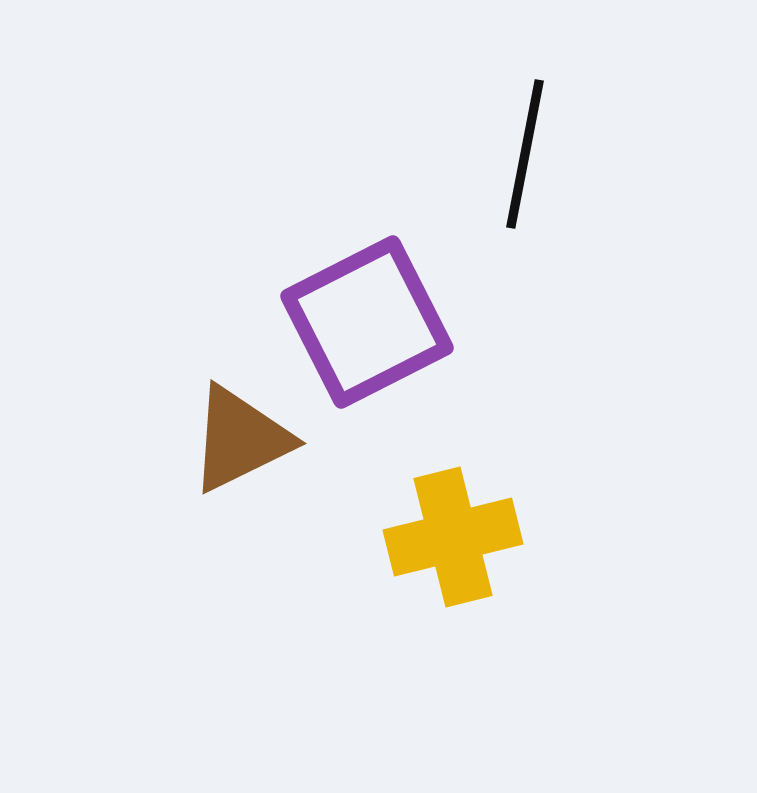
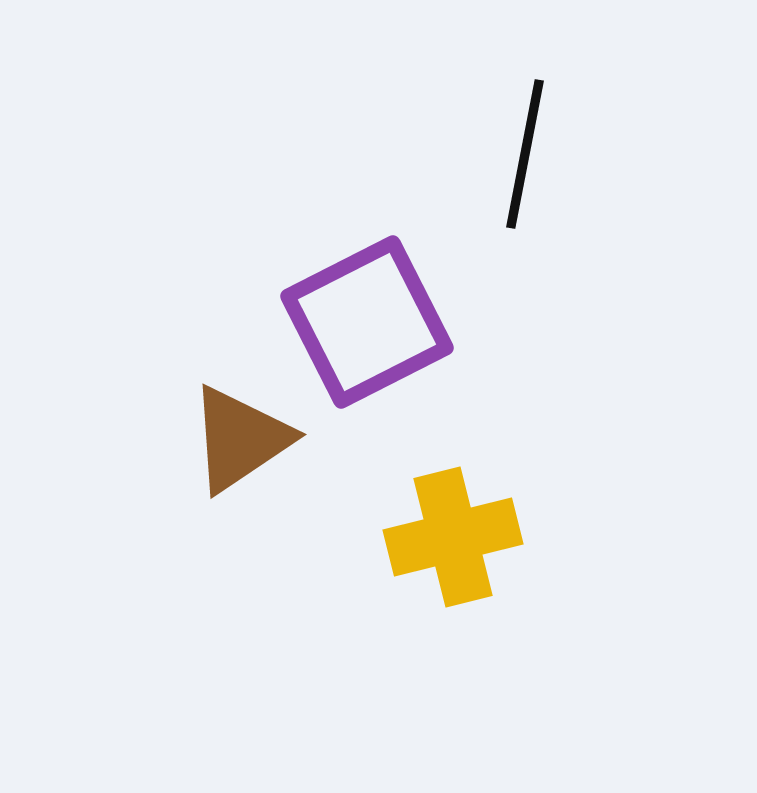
brown triangle: rotated 8 degrees counterclockwise
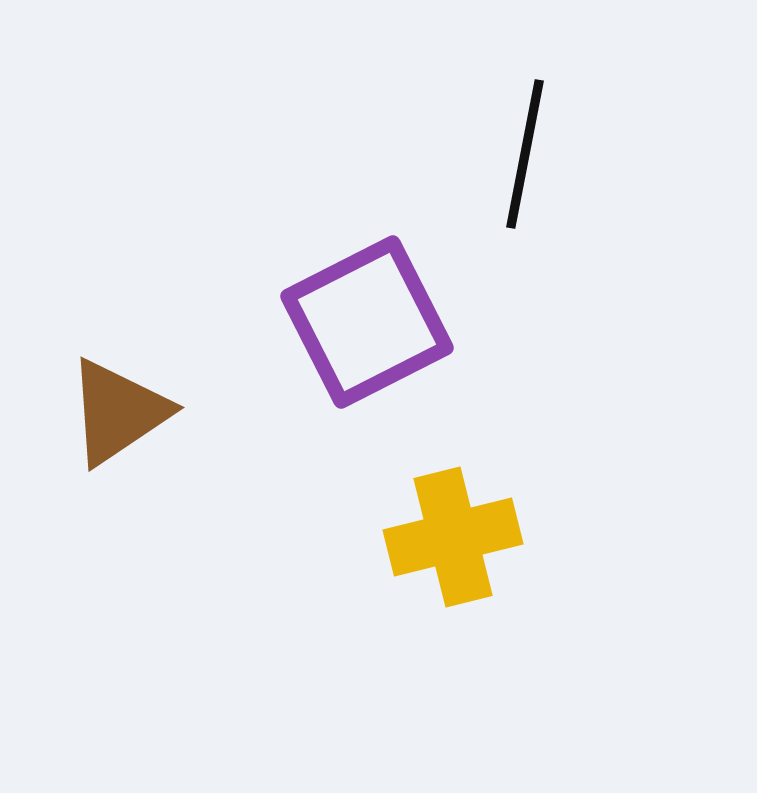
brown triangle: moved 122 px left, 27 px up
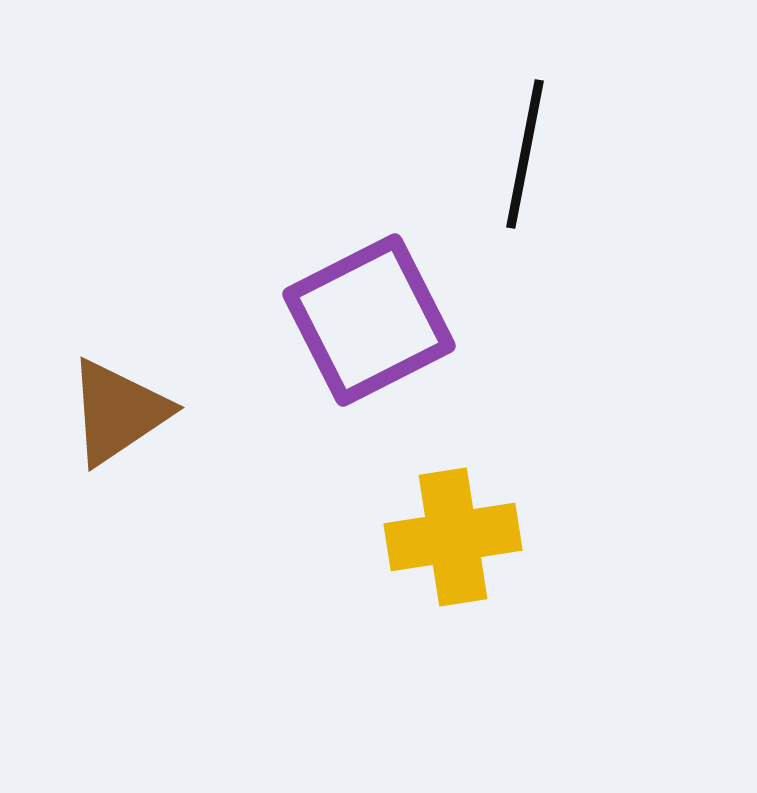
purple square: moved 2 px right, 2 px up
yellow cross: rotated 5 degrees clockwise
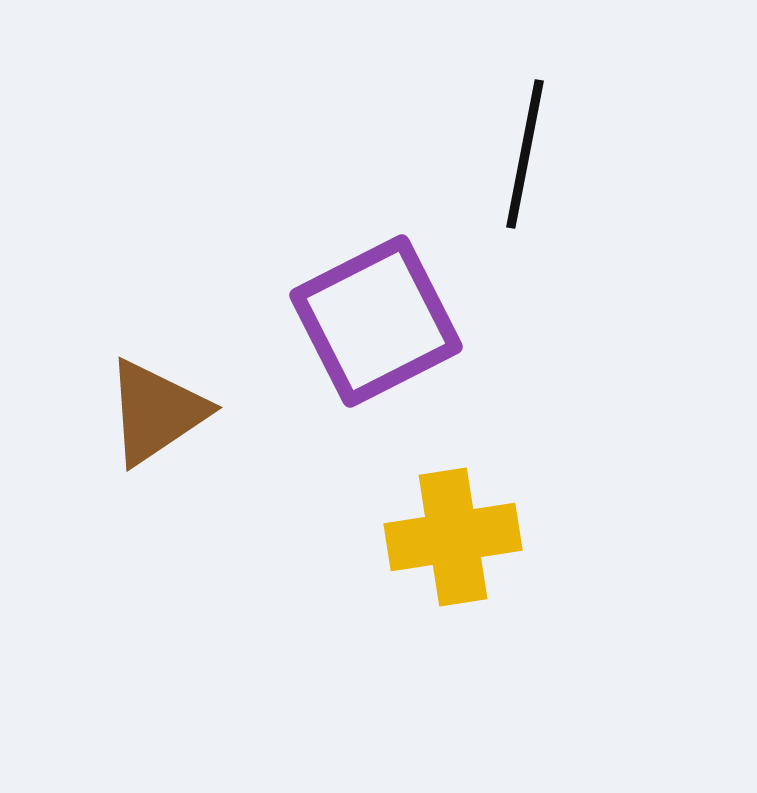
purple square: moved 7 px right, 1 px down
brown triangle: moved 38 px right
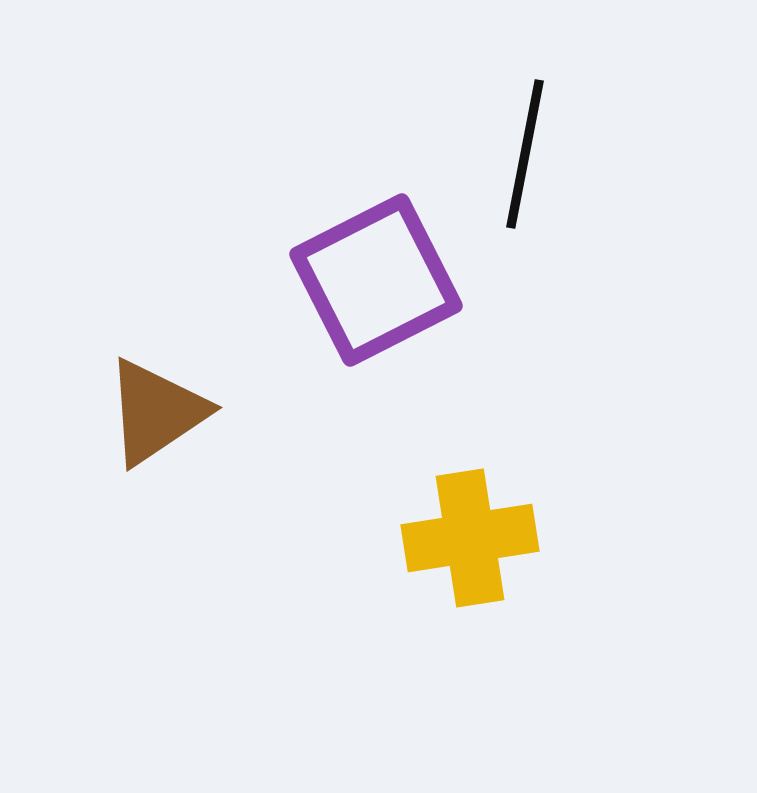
purple square: moved 41 px up
yellow cross: moved 17 px right, 1 px down
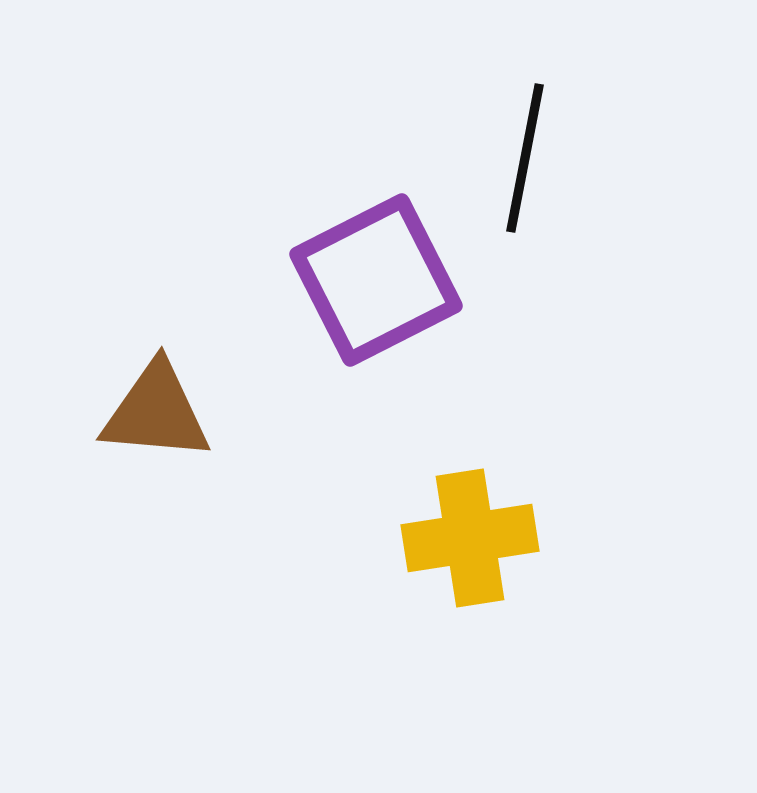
black line: moved 4 px down
brown triangle: rotated 39 degrees clockwise
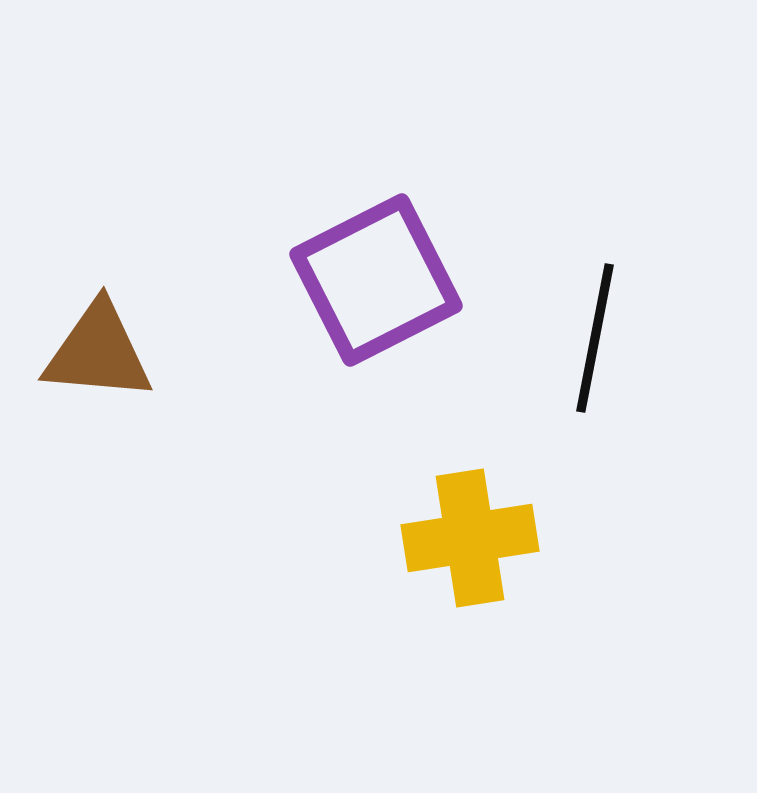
black line: moved 70 px right, 180 px down
brown triangle: moved 58 px left, 60 px up
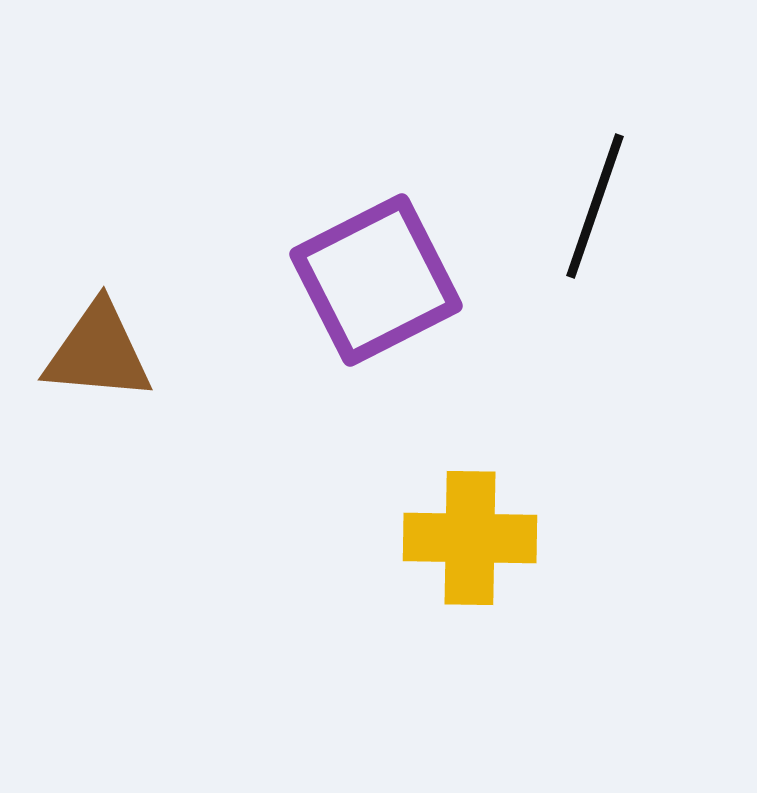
black line: moved 132 px up; rotated 8 degrees clockwise
yellow cross: rotated 10 degrees clockwise
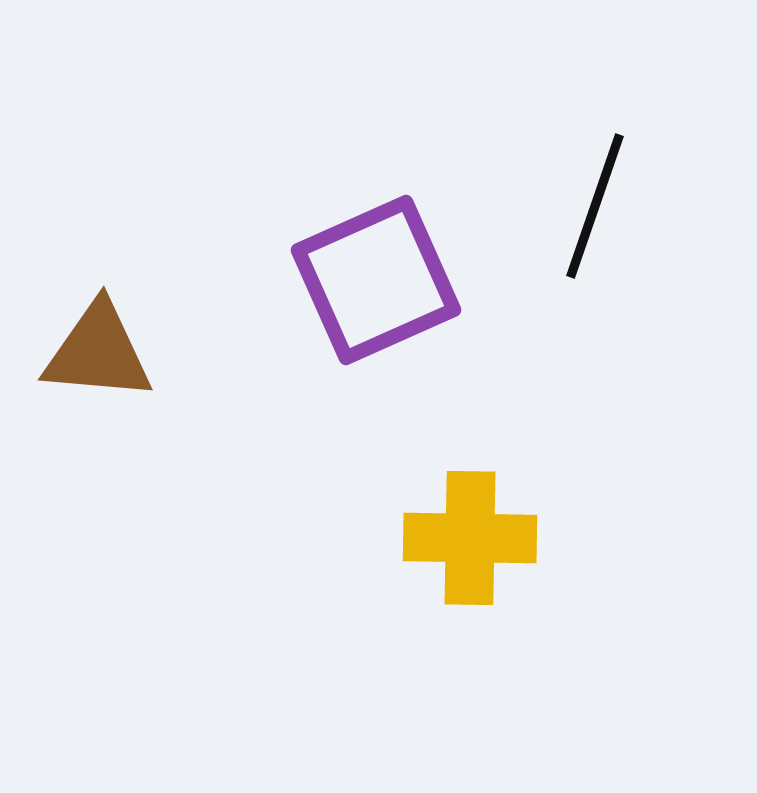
purple square: rotated 3 degrees clockwise
